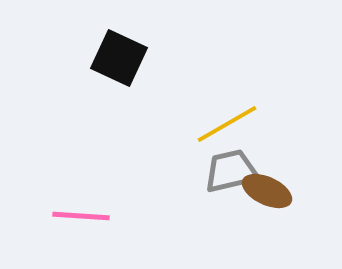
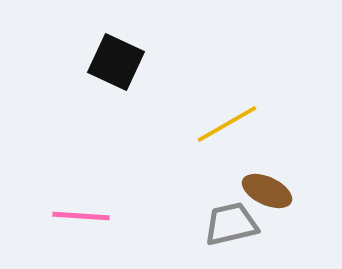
black square: moved 3 px left, 4 px down
gray trapezoid: moved 53 px down
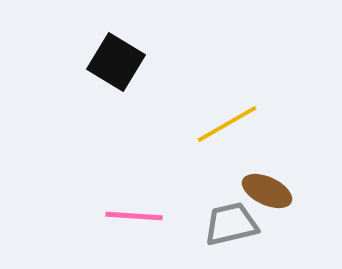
black square: rotated 6 degrees clockwise
pink line: moved 53 px right
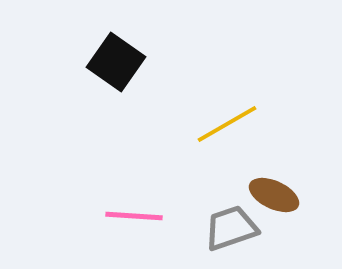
black square: rotated 4 degrees clockwise
brown ellipse: moved 7 px right, 4 px down
gray trapezoid: moved 4 px down; rotated 6 degrees counterclockwise
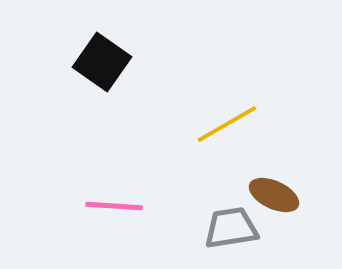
black square: moved 14 px left
pink line: moved 20 px left, 10 px up
gray trapezoid: rotated 10 degrees clockwise
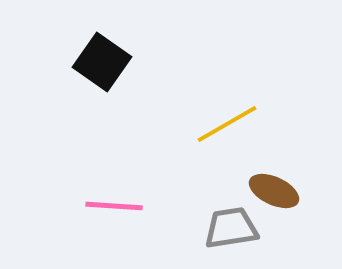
brown ellipse: moved 4 px up
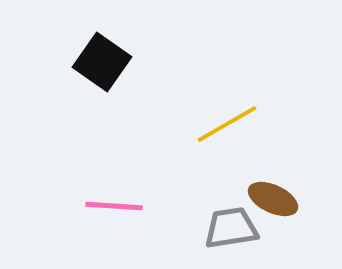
brown ellipse: moved 1 px left, 8 px down
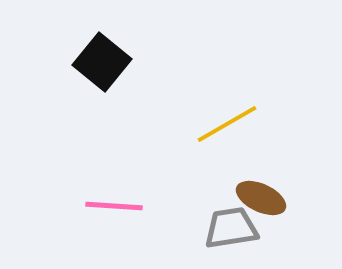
black square: rotated 4 degrees clockwise
brown ellipse: moved 12 px left, 1 px up
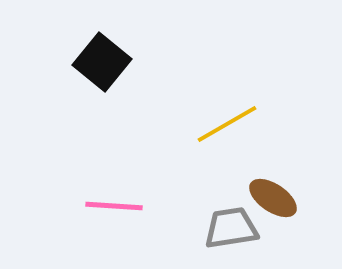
brown ellipse: moved 12 px right; rotated 9 degrees clockwise
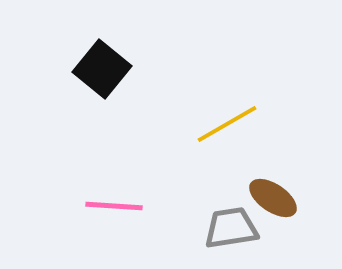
black square: moved 7 px down
